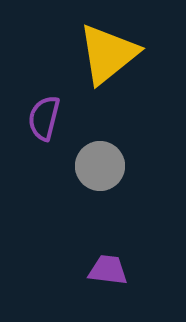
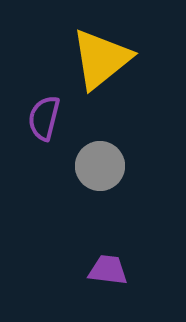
yellow triangle: moved 7 px left, 5 px down
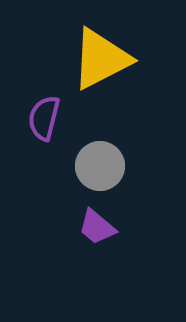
yellow triangle: rotated 12 degrees clockwise
purple trapezoid: moved 11 px left, 43 px up; rotated 147 degrees counterclockwise
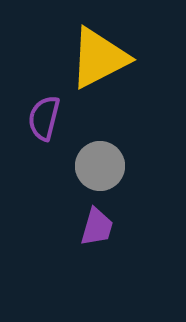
yellow triangle: moved 2 px left, 1 px up
purple trapezoid: rotated 114 degrees counterclockwise
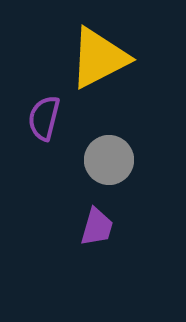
gray circle: moved 9 px right, 6 px up
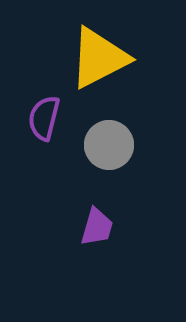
gray circle: moved 15 px up
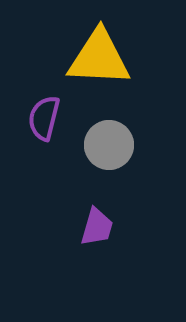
yellow triangle: rotated 30 degrees clockwise
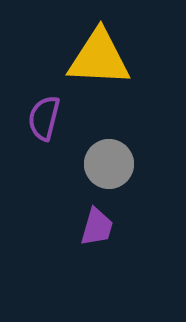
gray circle: moved 19 px down
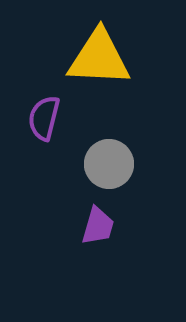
purple trapezoid: moved 1 px right, 1 px up
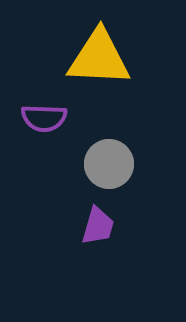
purple semicircle: rotated 102 degrees counterclockwise
